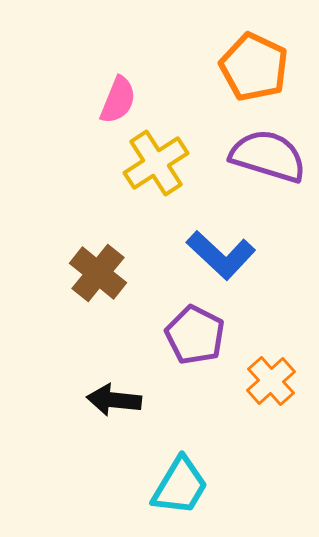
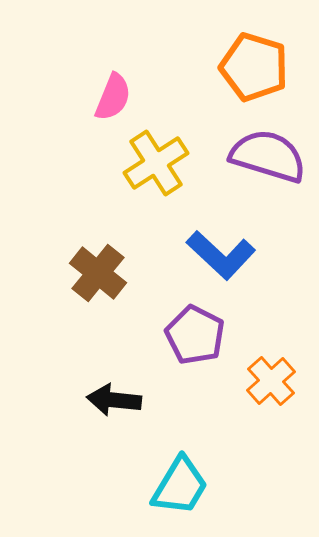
orange pentagon: rotated 8 degrees counterclockwise
pink semicircle: moved 5 px left, 3 px up
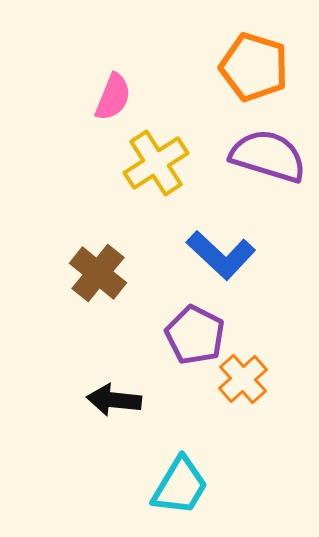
orange cross: moved 28 px left, 2 px up
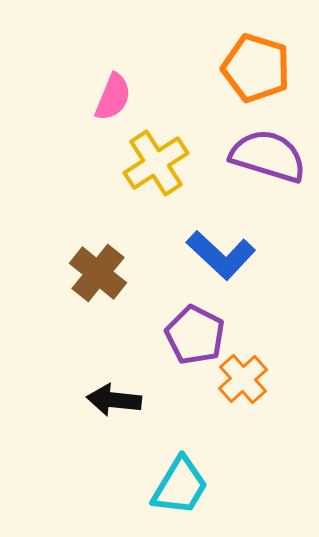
orange pentagon: moved 2 px right, 1 px down
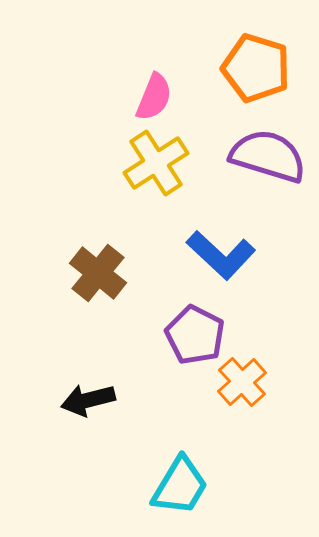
pink semicircle: moved 41 px right
orange cross: moved 1 px left, 3 px down
black arrow: moved 26 px left; rotated 20 degrees counterclockwise
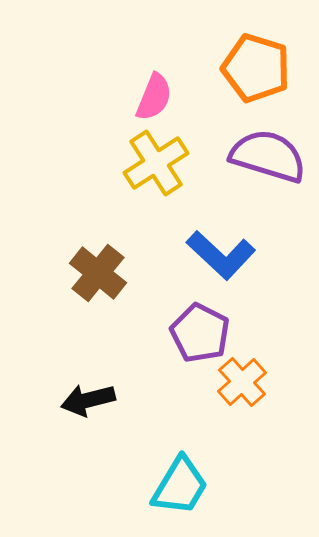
purple pentagon: moved 5 px right, 2 px up
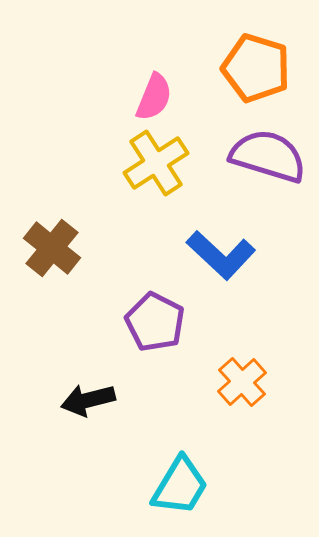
brown cross: moved 46 px left, 25 px up
purple pentagon: moved 45 px left, 11 px up
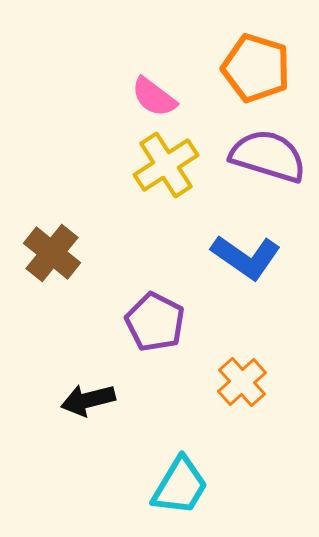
pink semicircle: rotated 105 degrees clockwise
yellow cross: moved 10 px right, 2 px down
brown cross: moved 5 px down
blue L-shape: moved 25 px right, 2 px down; rotated 8 degrees counterclockwise
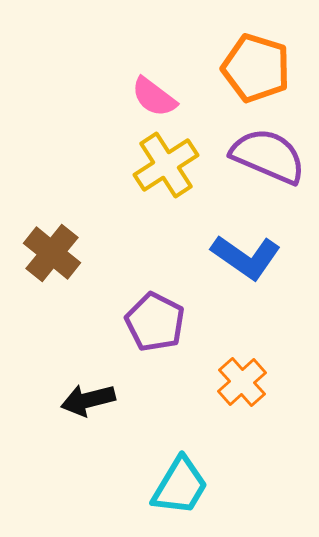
purple semicircle: rotated 6 degrees clockwise
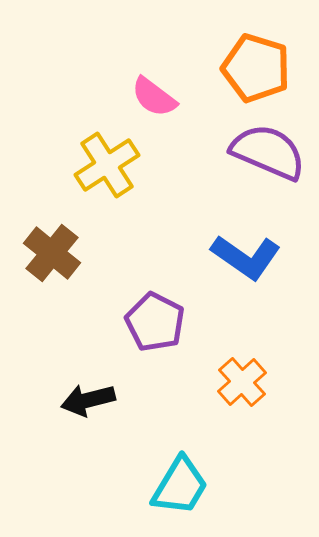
purple semicircle: moved 4 px up
yellow cross: moved 59 px left
